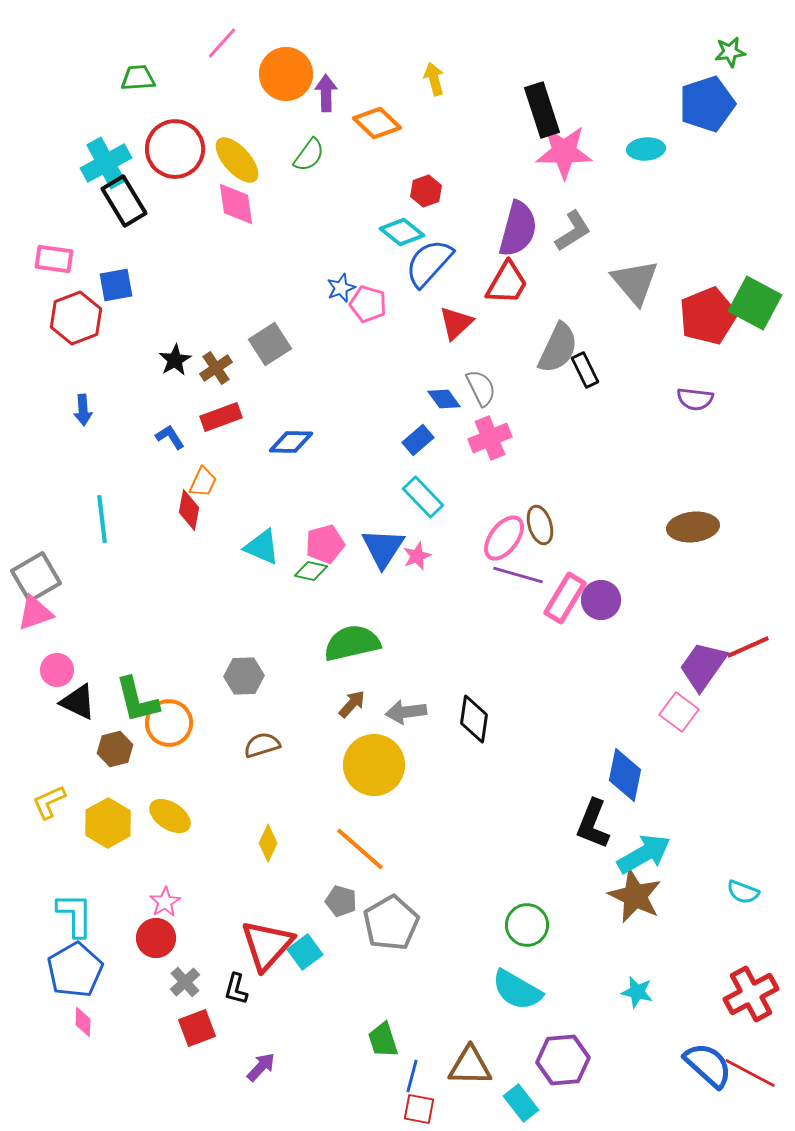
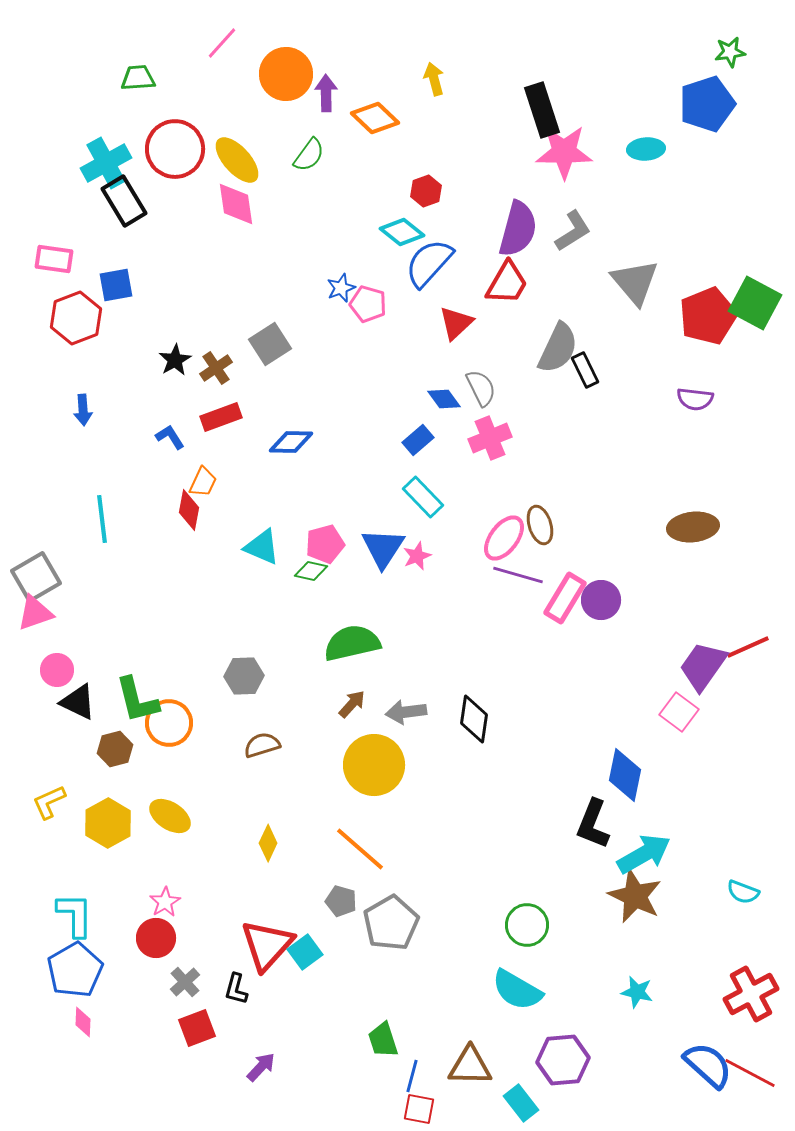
orange diamond at (377, 123): moved 2 px left, 5 px up
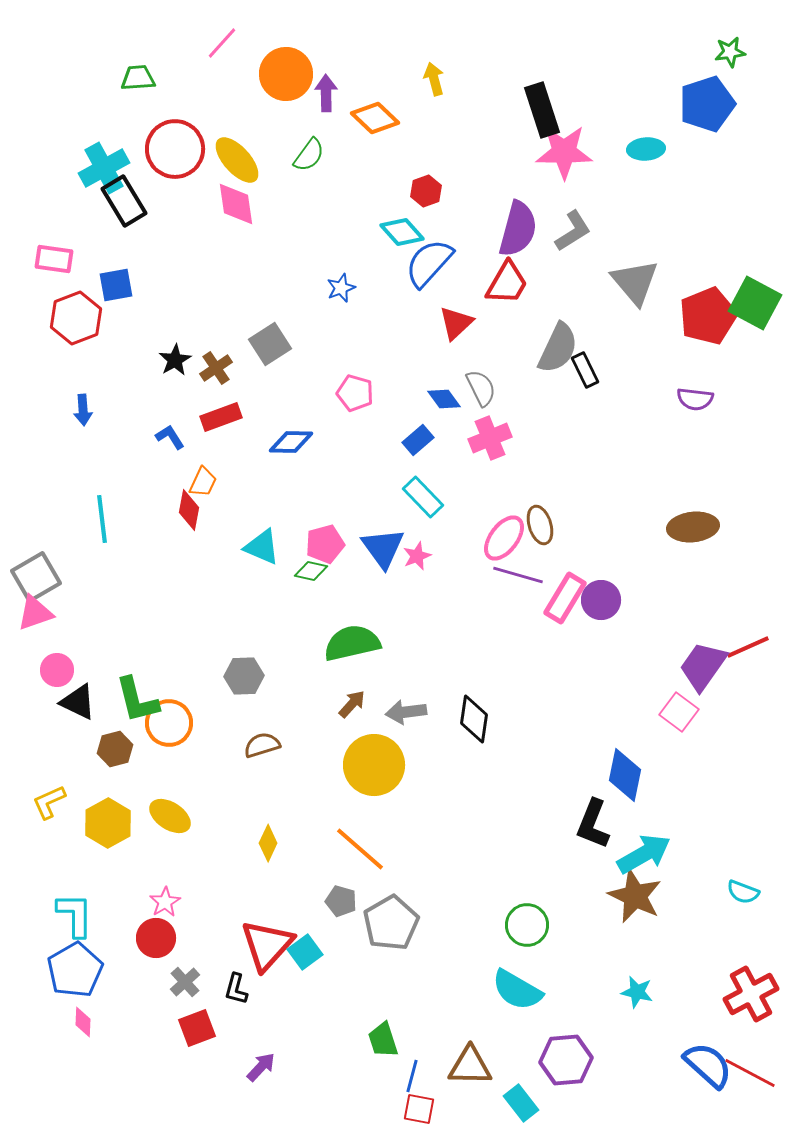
cyan cross at (106, 163): moved 2 px left, 5 px down
cyan diamond at (402, 232): rotated 9 degrees clockwise
pink pentagon at (368, 304): moved 13 px left, 89 px down
blue triangle at (383, 548): rotated 9 degrees counterclockwise
purple hexagon at (563, 1060): moved 3 px right
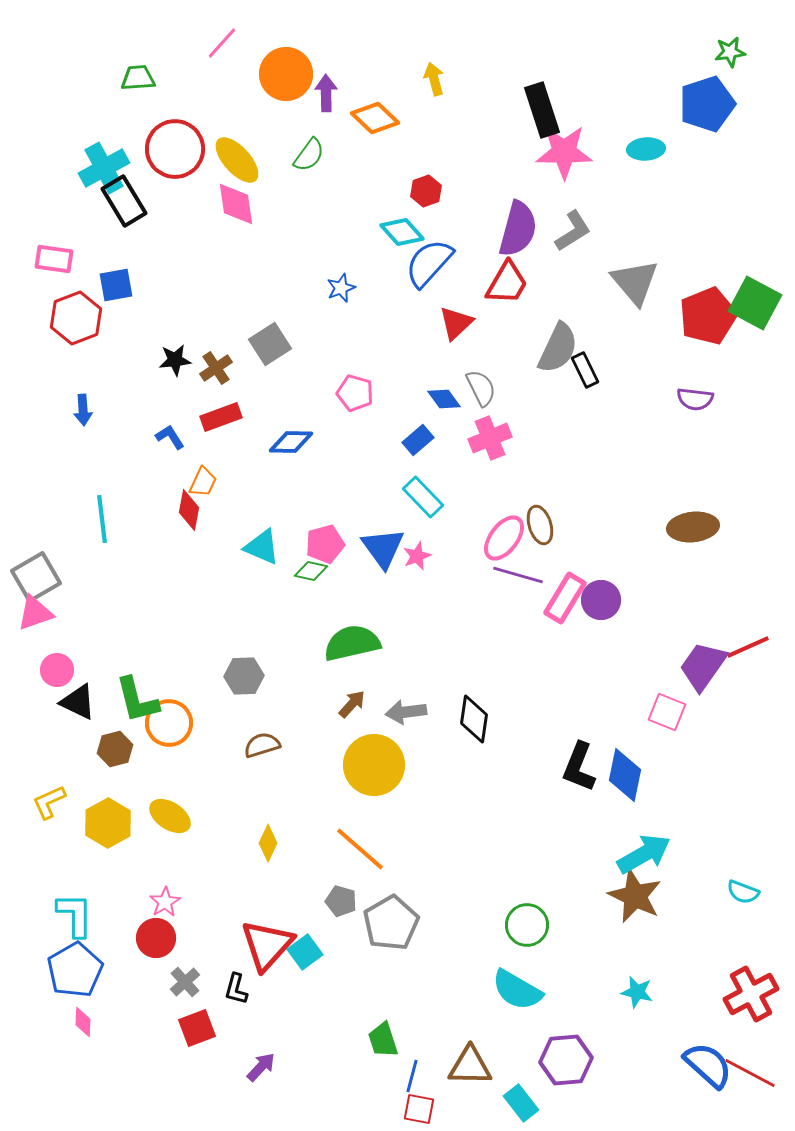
black star at (175, 360): rotated 24 degrees clockwise
pink square at (679, 712): moved 12 px left; rotated 15 degrees counterclockwise
black L-shape at (593, 824): moved 14 px left, 57 px up
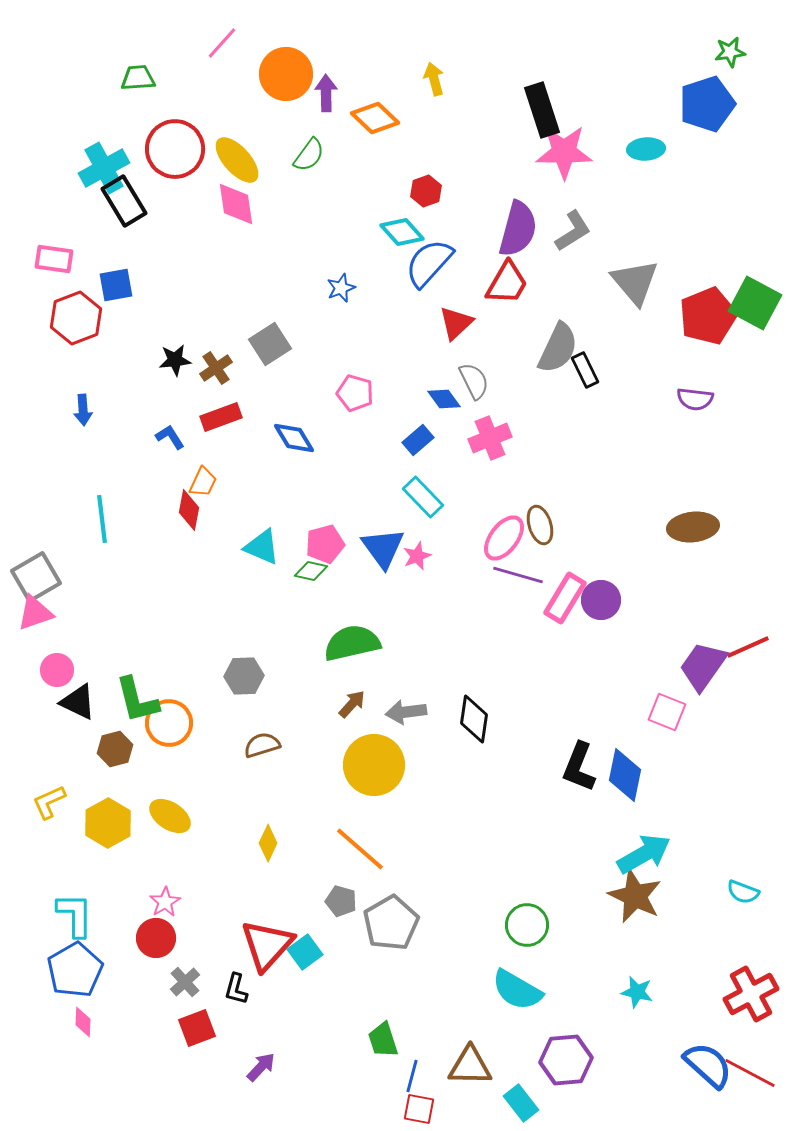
gray semicircle at (481, 388): moved 7 px left, 7 px up
blue diamond at (291, 442): moved 3 px right, 4 px up; rotated 57 degrees clockwise
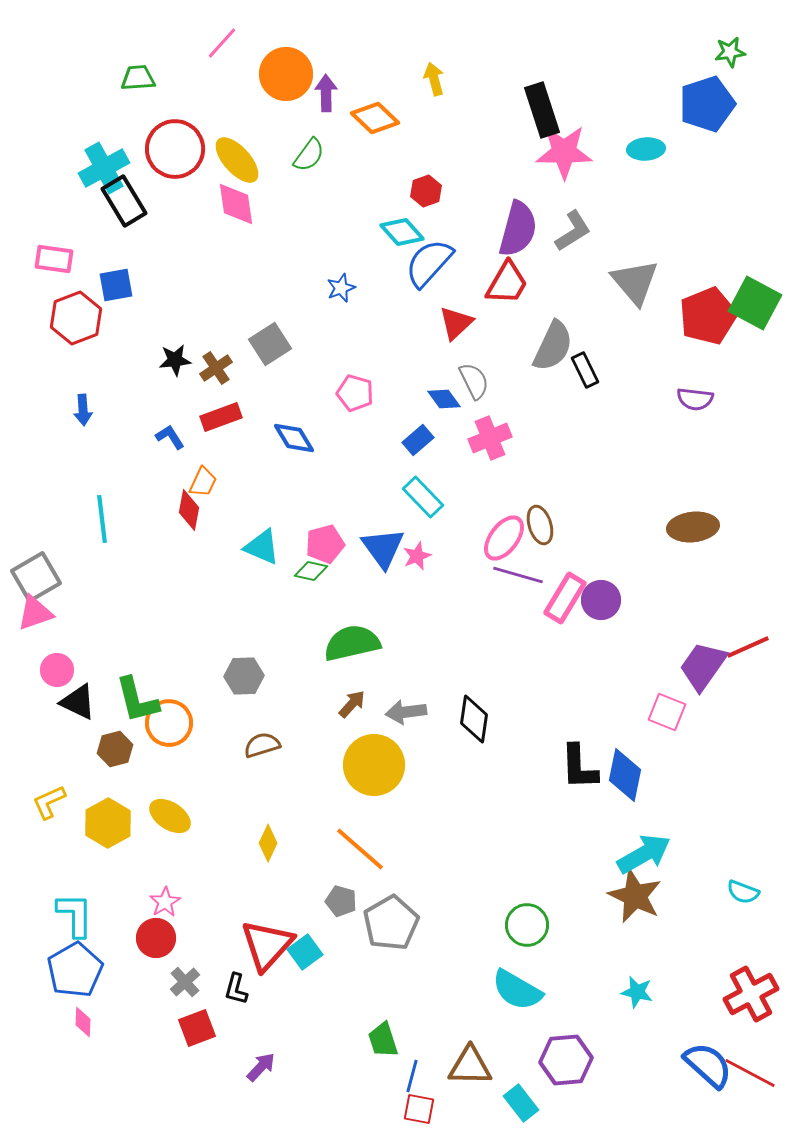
gray semicircle at (558, 348): moved 5 px left, 2 px up
black L-shape at (579, 767): rotated 24 degrees counterclockwise
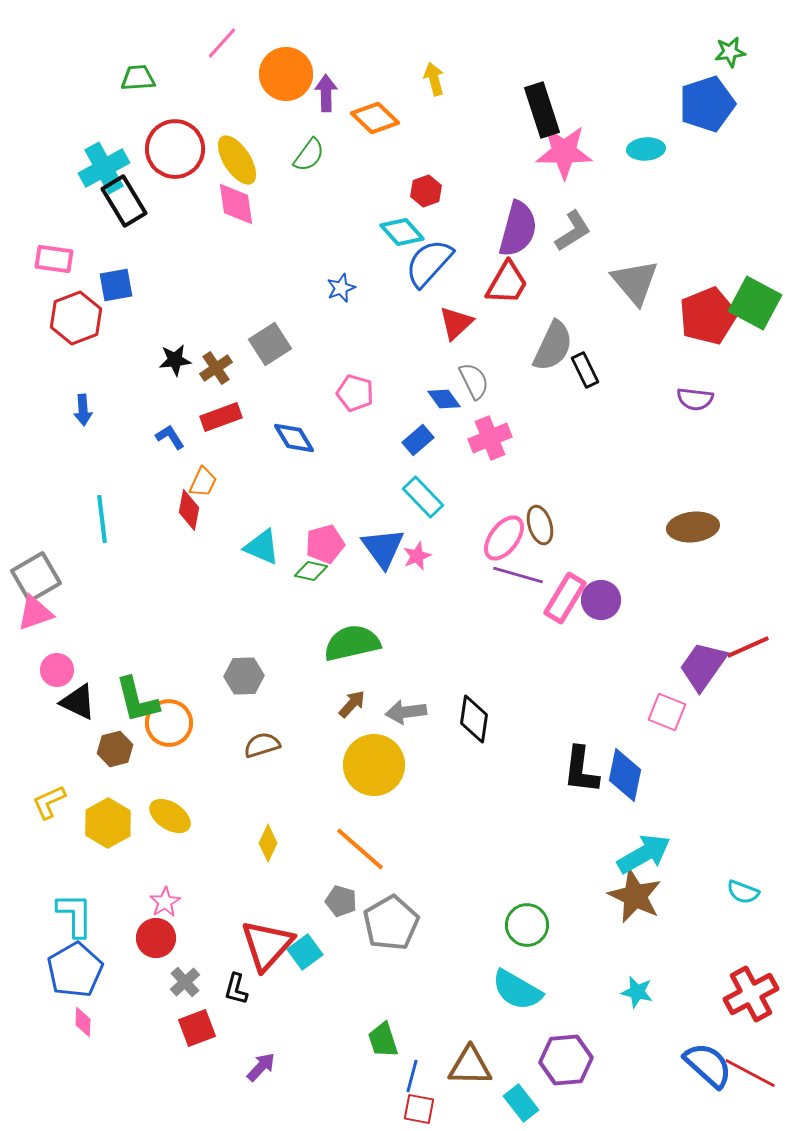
yellow ellipse at (237, 160): rotated 9 degrees clockwise
black L-shape at (579, 767): moved 2 px right, 3 px down; rotated 9 degrees clockwise
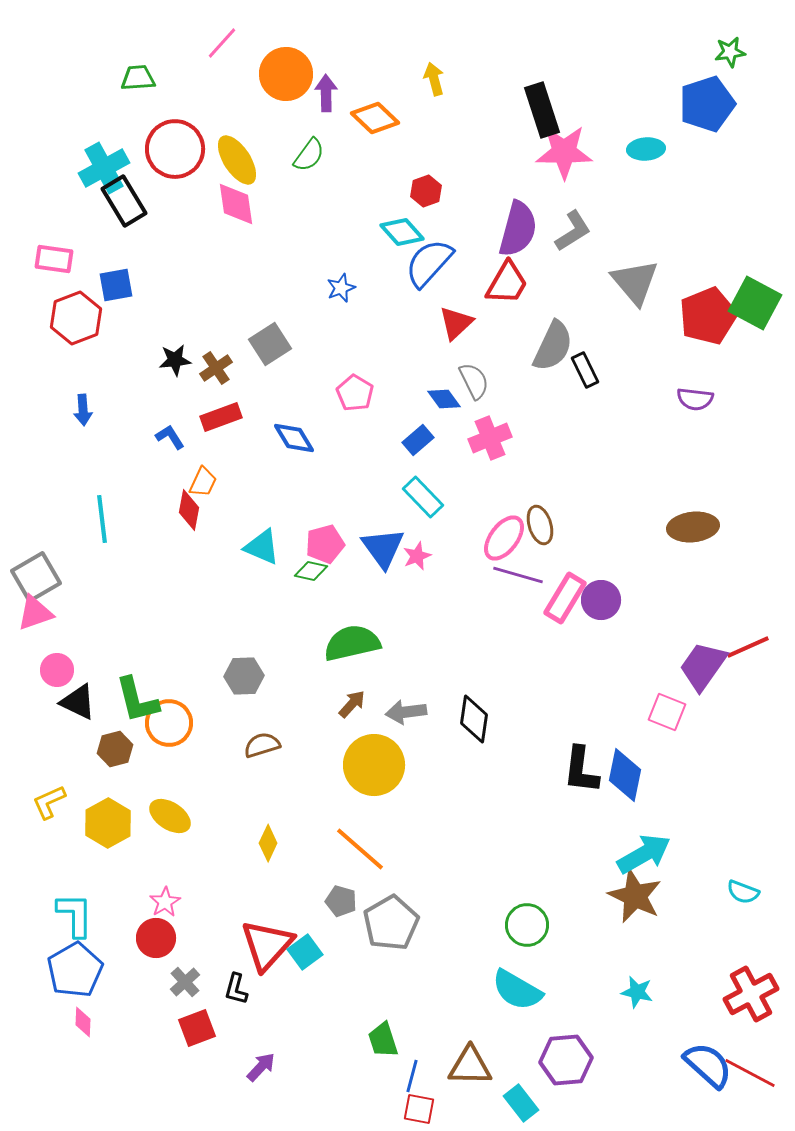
pink pentagon at (355, 393): rotated 15 degrees clockwise
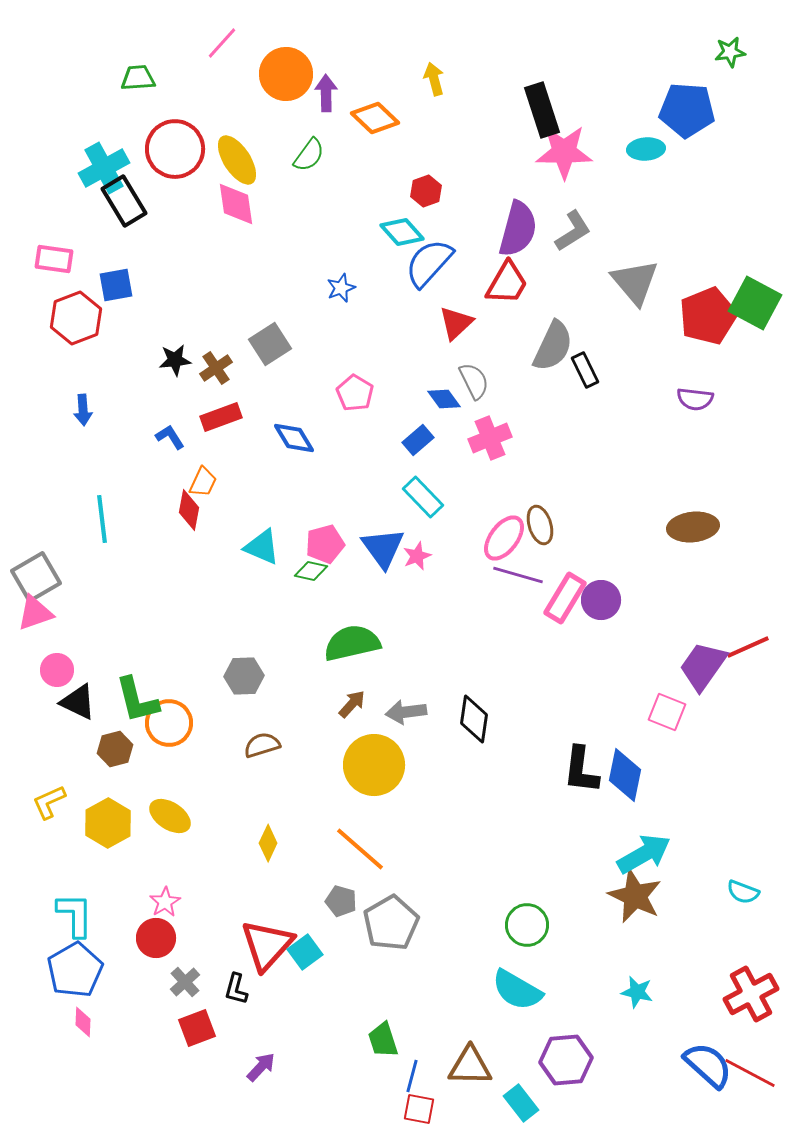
blue pentagon at (707, 104): moved 20 px left, 6 px down; rotated 22 degrees clockwise
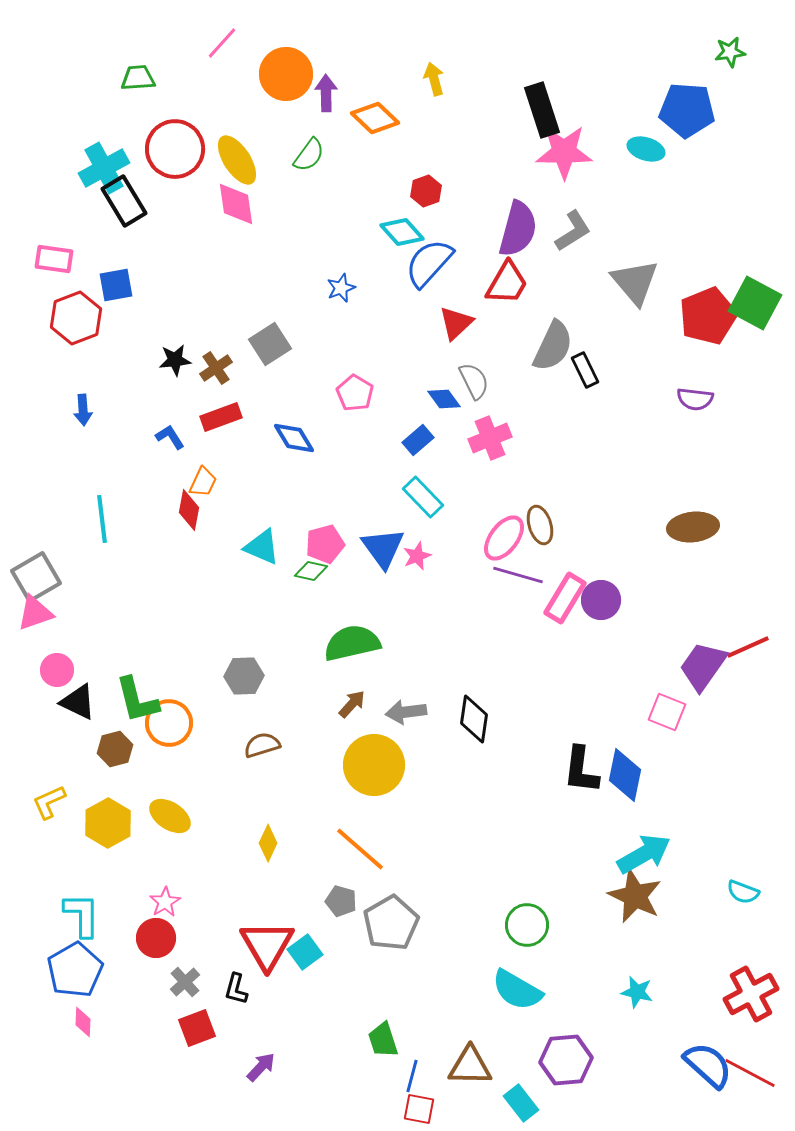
cyan ellipse at (646, 149): rotated 21 degrees clockwise
cyan L-shape at (75, 915): moved 7 px right
red triangle at (267, 945): rotated 12 degrees counterclockwise
